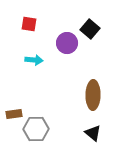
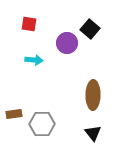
gray hexagon: moved 6 px right, 5 px up
black triangle: rotated 12 degrees clockwise
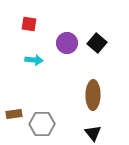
black square: moved 7 px right, 14 px down
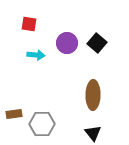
cyan arrow: moved 2 px right, 5 px up
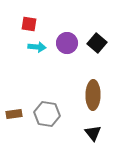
cyan arrow: moved 1 px right, 8 px up
gray hexagon: moved 5 px right, 10 px up; rotated 10 degrees clockwise
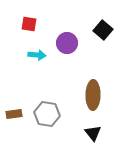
black square: moved 6 px right, 13 px up
cyan arrow: moved 8 px down
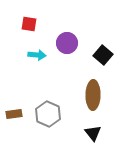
black square: moved 25 px down
gray hexagon: moved 1 px right; rotated 15 degrees clockwise
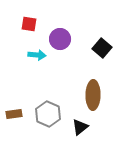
purple circle: moved 7 px left, 4 px up
black square: moved 1 px left, 7 px up
black triangle: moved 13 px left, 6 px up; rotated 30 degrees clockwise
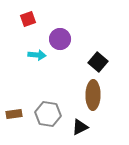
red square: moved 1 px left, 5 px up; rotated 28 degrees counterclockwise
black square: moved 4 px left, 14 px down
gray hexagon: rotated 15 degrees counterclockwise
black triangle: rotated 12 degrees clockwise
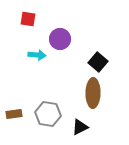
red square: rotated 28 degrees clockwise
brown ellipse: moved 2 px up
